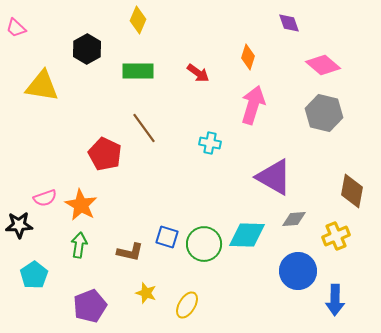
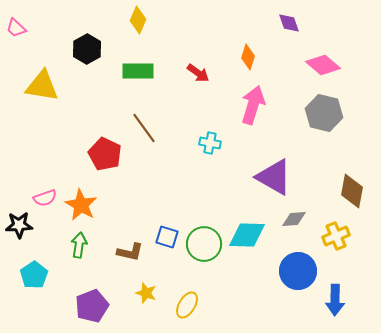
purple pentagon: moved 2 px right
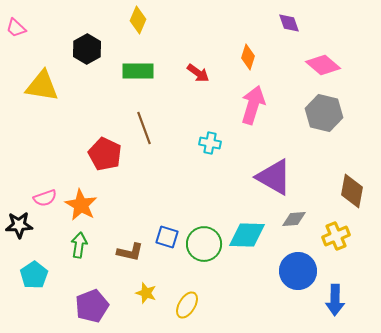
brown line: rotated 16 degrees clockwise
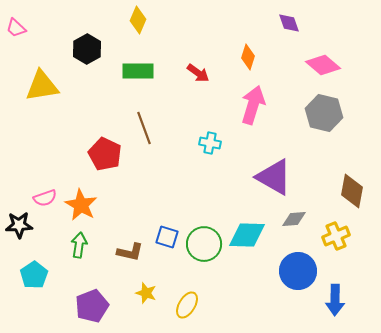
yellow triangle: rotated 18 degrees counterclockwise
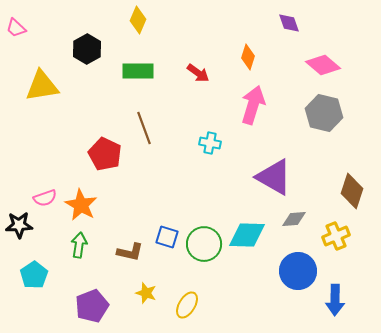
brown diamond: rotated 8 degrees clockwise
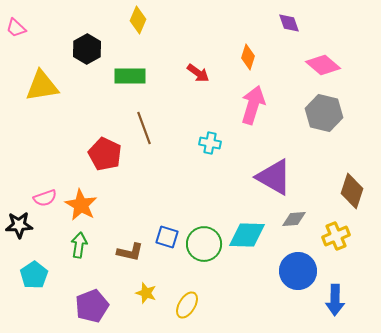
green rectangle: moved 8 px left, 5 px down
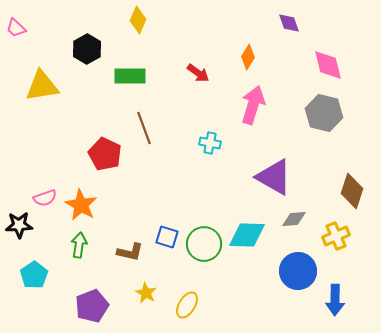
orange diamond: rotated 15 degrees clockwise
pink diamond: moved 5 px right; rotated 36 degrees clockwise
yellow star: rotated 10 degrees clockwise
